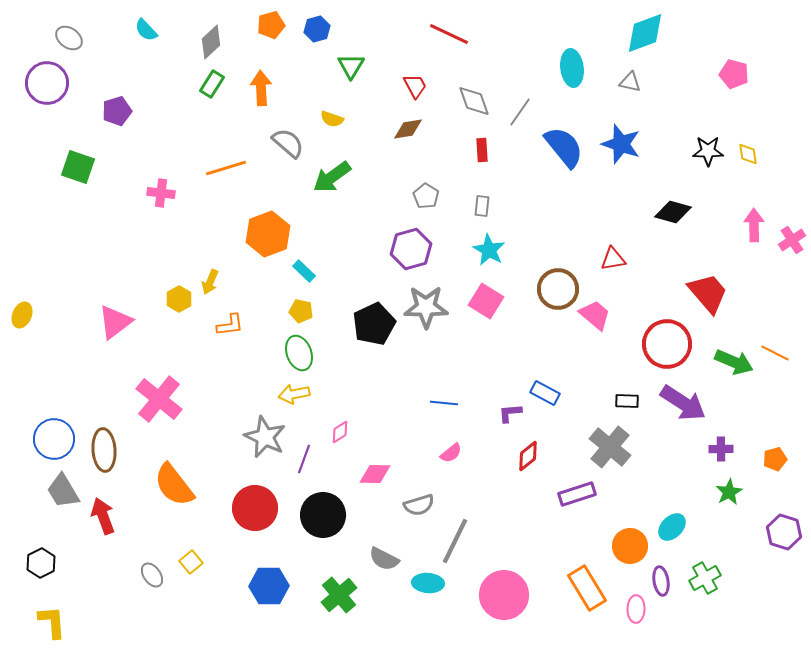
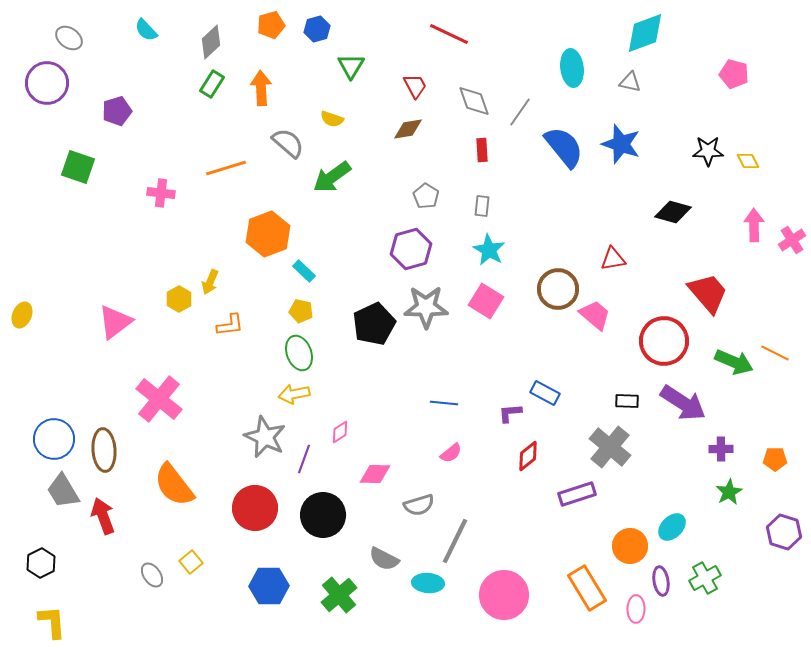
yellow diamond at (748, 154): moved 7 px down; rotated 20 degrees counterclockwise
red circle at (667, 344): moved 3 px left, 3 px up
orange pentagon at (775, 459): rotated 15 degrees clockwise
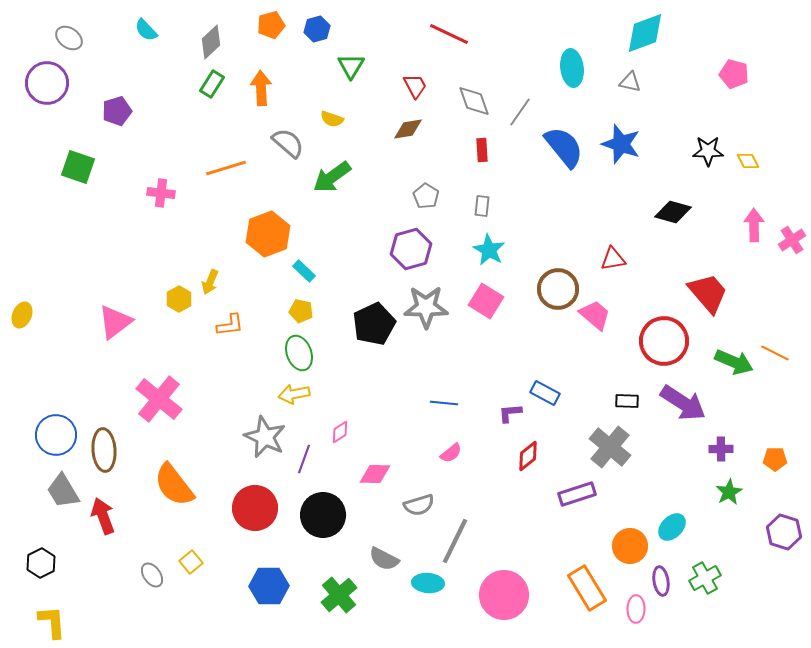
blue circle at (54, 439): moved 2 px right, 4 px up
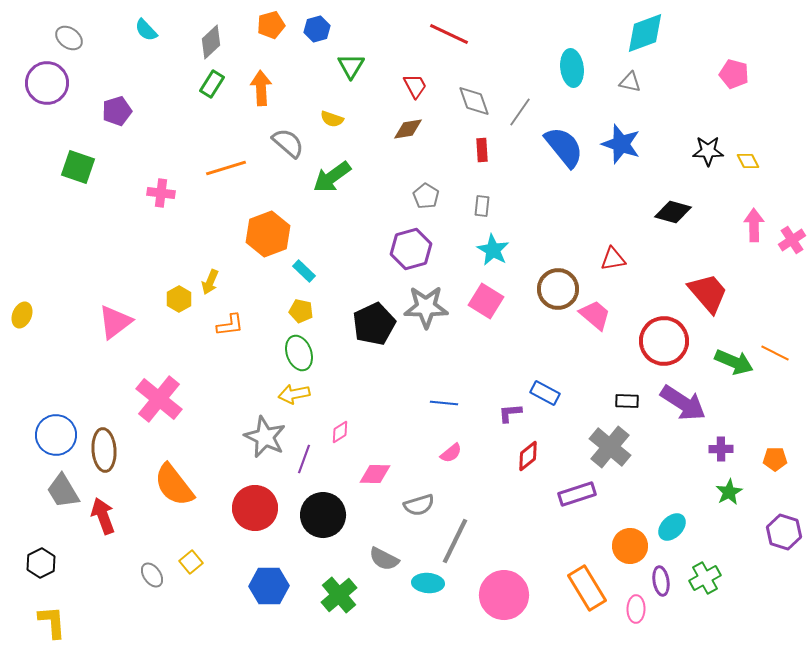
cyan star at (489, 250): moved 4 px right
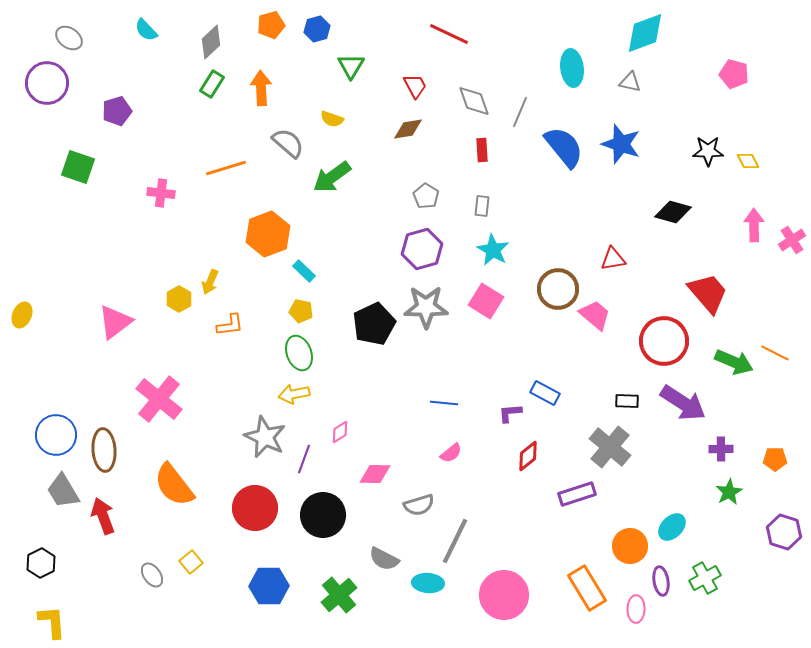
gray line at (520, 112): rotated 12 degrees counterclockwise
purple hexagon at (411, 249): moved 11 px right
